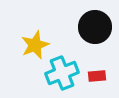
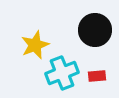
black circle: moved 3 px down
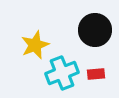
red rectangle: moved 1 px left, 2 px up
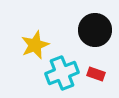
red rectangle: rotated 24 degrees clockwise
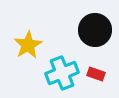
yellow star: moved 7 px left; rotated 8 degrees counterclockwise
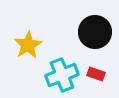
black circle: moved 2 px down
cyan cross: moved 2 px down
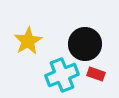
black circle: moved 10 px left, 12 px down
yellow star: moved 4 px up
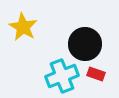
yellow star: moved 5 px left, 14 px up; rotated 12 degrees counterclockwise
cyan cross: moved 1 px down
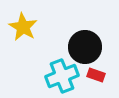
black circle: moved 3 px down
red rectangle: moved 1 px down
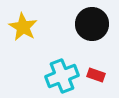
black circle: moved 7 px right, 23 px up
